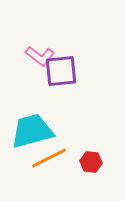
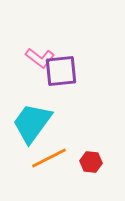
pink L-shape: moved 2 px down
cyan trapezoid: moved 8 px up; rotated 39 degrees counterclockwise
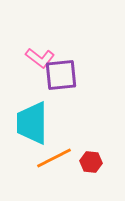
purple square: moved 4 px down
cyan trapezoid: rotated 36 degrees counterclockwise
orange line: moved 5 px right
